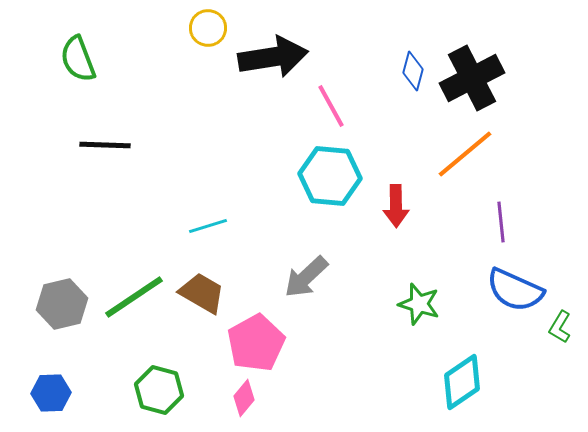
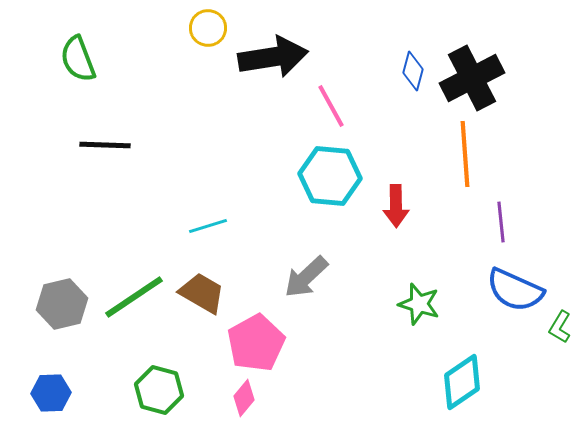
orange line: rotated 54 degrees counterclockwise
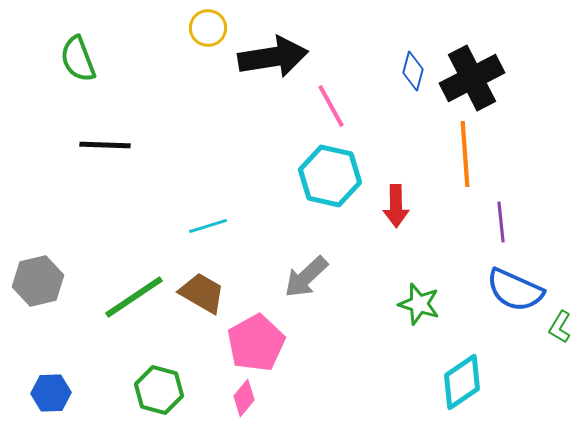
cyan hexagon: rotated 8 degrees clockwise
gray hexagon: moved 24 px left, 23 px up
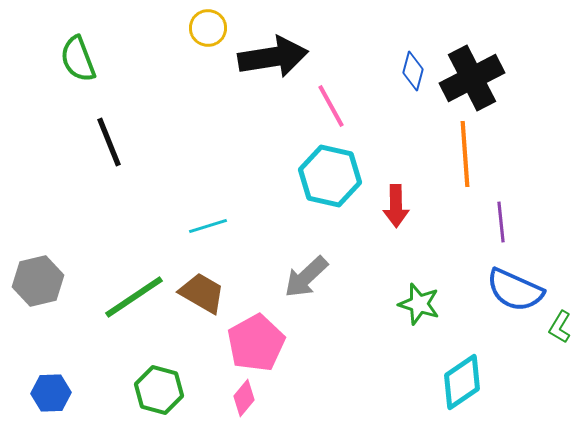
black line: moved 4 px right, 3 px up; rotated 66 degrees clockwise
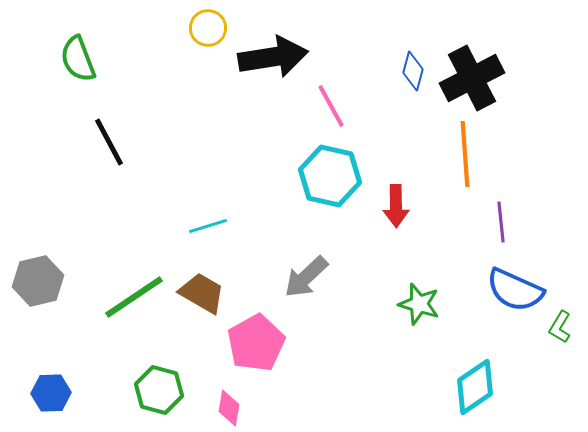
black line: rotated 6 degrees counterclockwise
cyan diamond: moved 13 px right, 5 px down
pink diamond: moved 15 px left, 10 px down; rotated 30 degrees counterclockwise
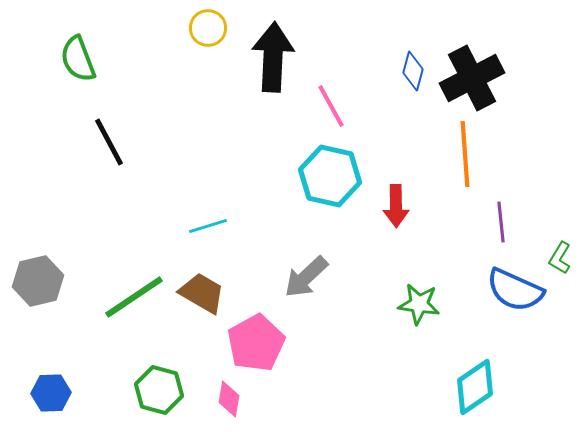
black arrow: rotated 78 degrees counterclockwise
green star: rotated 9 degrees counterclockwise
green L-shape: moved 69 px up
pink diamond: moved 9 px up
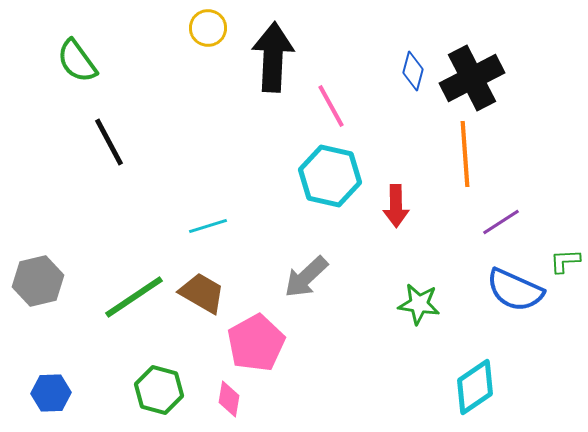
green semicircle: moved 1 px left, 2 px down; rotated 15 degrees counterclockwise
purple line: rotated 63 degrees clockwise
green L-shape: moved 5 px right, 3 px down; rotated 56 degrees clockwise
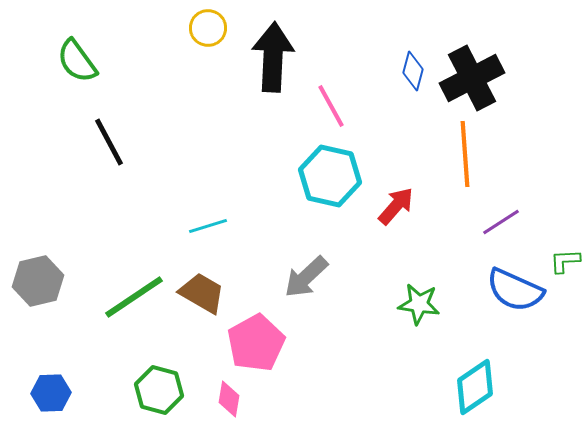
red arrow: rotated 138 degrees counterclockwise
